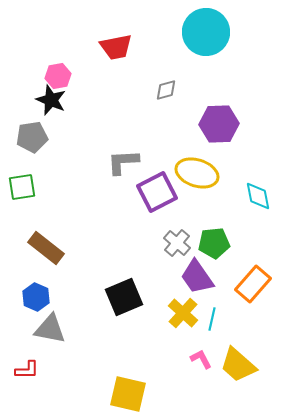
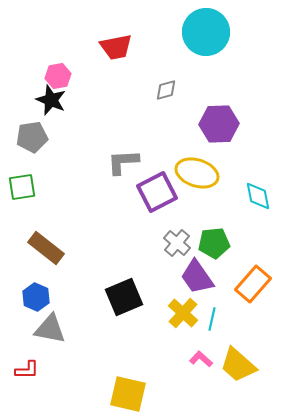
pink L-shape: rotated 20 degrees counterclockwise
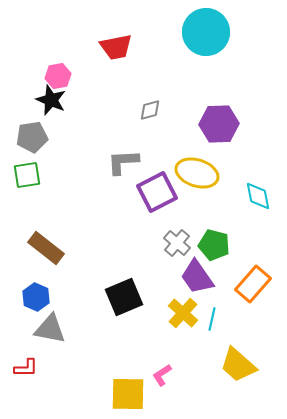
gray diamond: moved 16 px left, 20 px down
green square: moved 5 px right, 12 px up
green pentagon: moved 2 px down; rotated 20 degrees clockwise
pink L-shape: moved 39 px left, 16 px down; rotated 75 degrees counterclockwise
red L-shape: moved 1 px left, 2 px up
yellow square: rotated 12 degrees counterclockwise
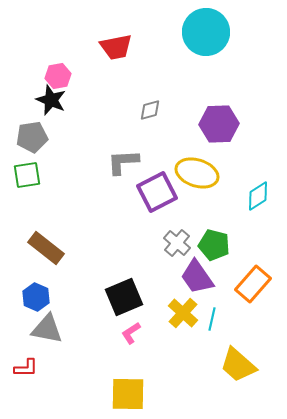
cyan diamond: rotated 68 degrees clockwise
gray triangle: moved 3 px left
pink L-shape: moved 31 px left, 42 px up
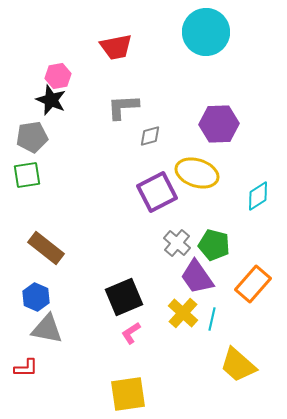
gray diamond: moved 26 px down
gray L-shape: moved 55 px up
yellow square: rotated 9 degrees counterclockwise
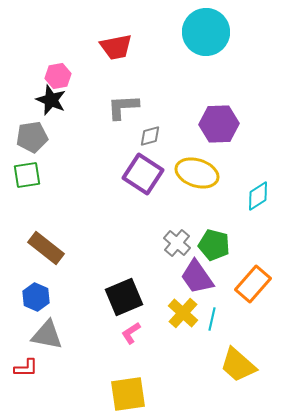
purple square: moved 14 px left, 18 px up; rotated 30 degrees counterclockwise
gray triangle: moved 6 px down
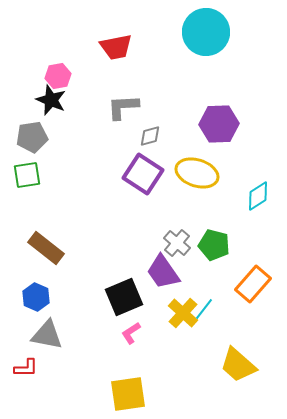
purple trapezoid: moved 34 px left, 5 px up
cyan line: moved 8 px left, 10 px up; rotated 25 degrees clockwise
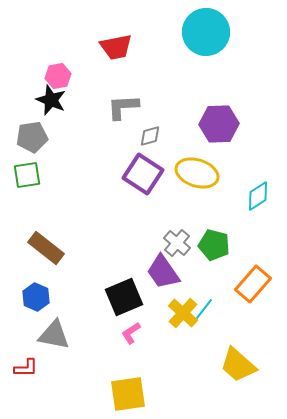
gray triangle: moved 7 px right
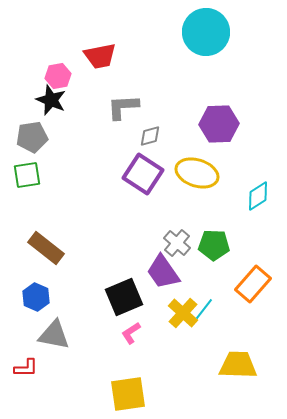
red trapezoid: moved 16 px left, 9 px down
green pentagon: rotated 12 degrees counterclockwise
yellow trapezoid: rotated 141 degrees clockwise
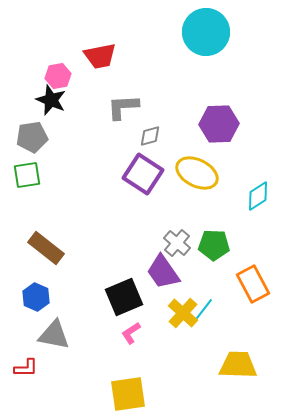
yellow ellipse: rotated 9 degrees clockwise
orange rectangle: rotated 69 degrees counterclockwise
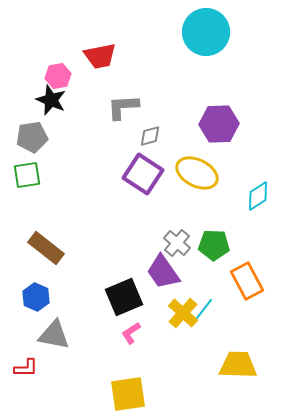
orange rectangle: moved 6 px left, 3 px up
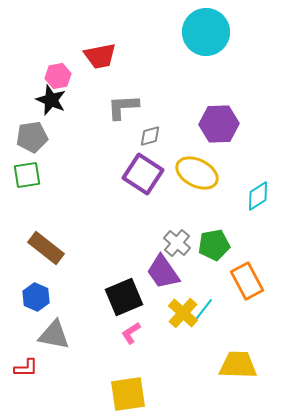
green pentagon: rotated 12 degrees counterclockwise
